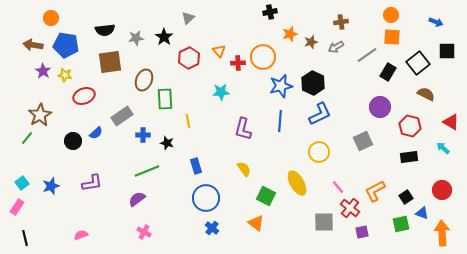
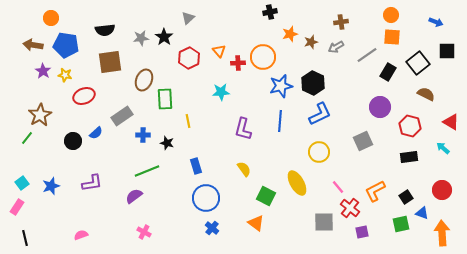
gray star at (136, 38): moved 5 px right
purple semicircle at (137, 199): moved 3 px left, 3 px up
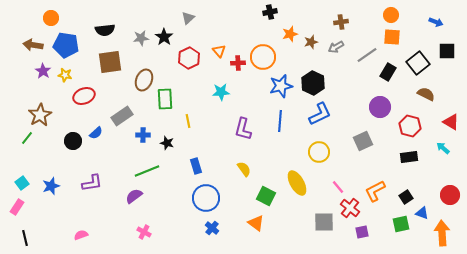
red circle at (442, 190): moved 8 px right, 5 px down
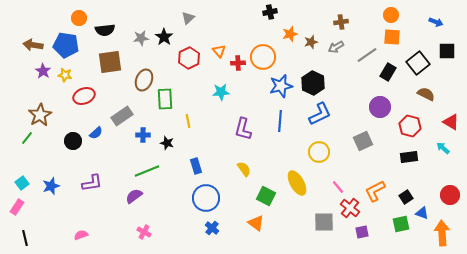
orange circle at (51, 18): moved 28 px right
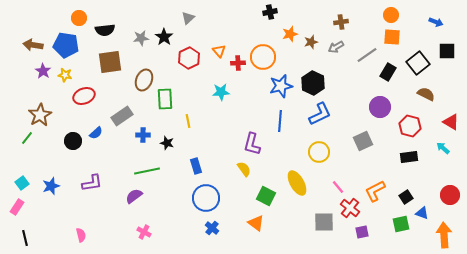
purple L-shape at (243, 129): moved 9 px right, 15 px down
green line at (147, 171): rotated 10 degrees clockwise
orange arrow at (442, 233): moved 2 px right, 2 px down
pink semicircle at (81, 235): rotated 96 degrees clockwise
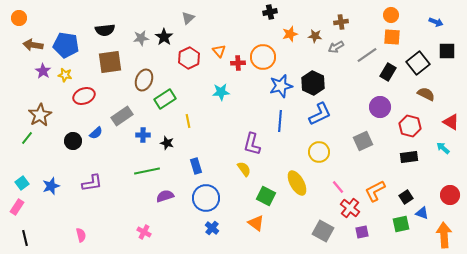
orange circle at (79, 18): moved 60 px left
brown star at (311, 42): moved 4 px right, 6 px up; rotated 24 degrees clockwise
green rectangle at (165, 99): rotated 60 degrees clockwise
purple semicircle at (134, 196): moved 31 px right; rotated 18 degrees clockwise
gray square at (324, 222): moved 1 px left, 9 px down; rotated 30 degrees clockwise
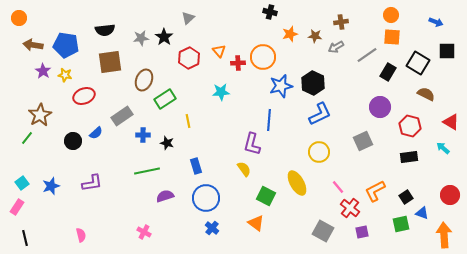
black cross at (270, 12): rotated 24 degrees clockwise
black square at (418, 63): rotated 20 degrees counterclockwise
blue line at (280, 121): moved 11 px left, 1 px up
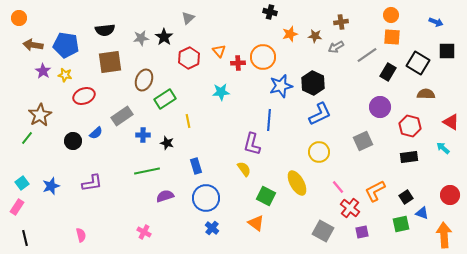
brown semicircle at (426, 94): rotated 24 degrees counterclockwise
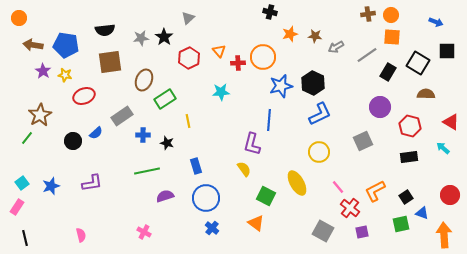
brown cross at (341, 22): moved 27 px right, 8 px up
